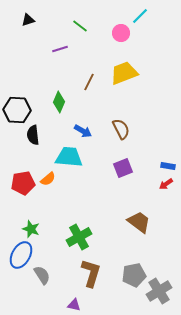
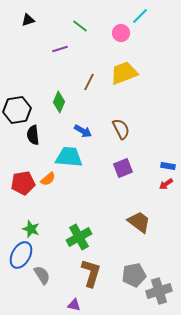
black hexagon: rotated 12 degrees counterclockwise
gray cross: rotated 15 degrees clockwise
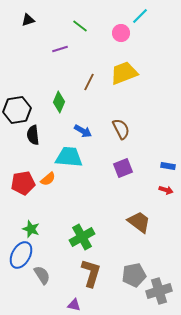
red arrow: moved 6 px down; rotated 128 degrees counterclockwise
green cross: moved 3 px right
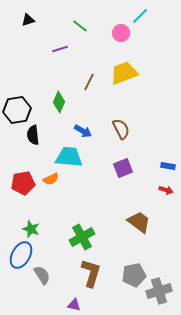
orange semicircle: moved 3 px right; rotated 14 degrees clockwise
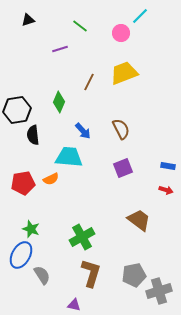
blue arrow: rotated 18 degrees clockwise
brown trapezoid: moved 2 px up
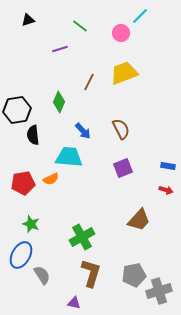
brown trapezoid: rotated 95 degrees clockwise
green star: moved 5 px up
purple triangle: moved 2 px up
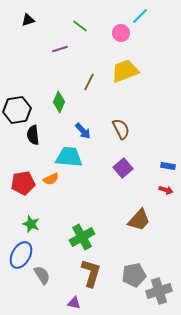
yellow trapezoid: moved 1 px right, 2 px up
purple square: rotated 18 degrees counterclockwise
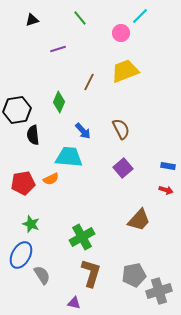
black triangle: moved 4 px right
green line: moved 8 px up; rotated 14 degrees clockwise
purple line: moved 2 px left
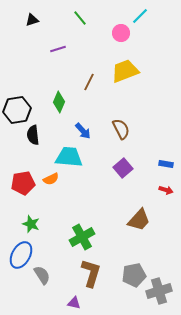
blue rectangle: moved 2 px left, 2 px up
